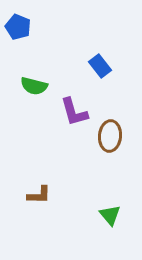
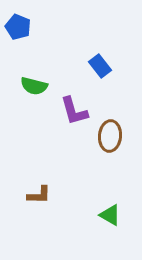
purple L-shape: moved 1 px up
green triangle: rotated 20 degrees counterclockwise
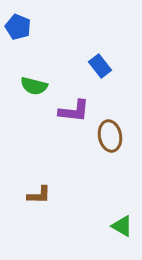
purple L-shape: rotated 68 degrees counterclockwise
brown ellipse: rotated 16 degrees counterclockwise
green triangle: moved 12 px right, 11 px down
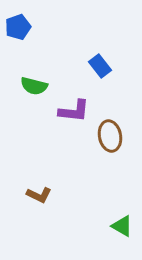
blue pentagon: rotated 30 degrees clockwise
brown L-shape: rotated 25 degrees clockwise
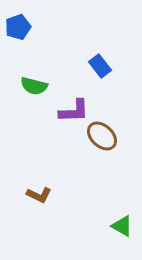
purple L-shape: rotated 8 degrees counterclockwise
brown ellipse: moved 8 px left; rotated 36 degrees counterclockwise
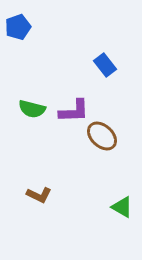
blue rectangle: moved 5 px right, 1 px up
green semicircle: moved 2 px left, 23 px down
green triangle: moved 19 px up
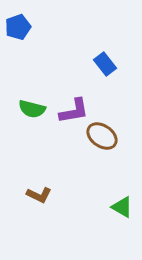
blue rectangle: moved 1 px up
purple L-shape: rotated 8 degrees counterclockwise
brown ellipse: rotated 8 degrees counterclockwise
